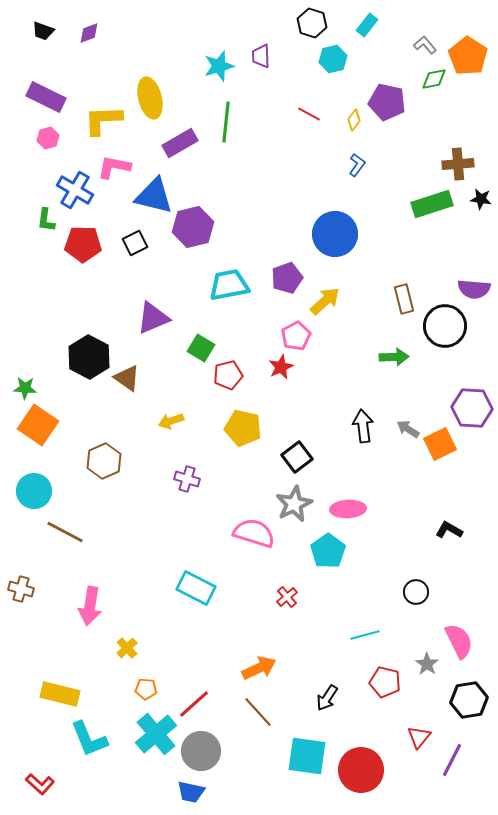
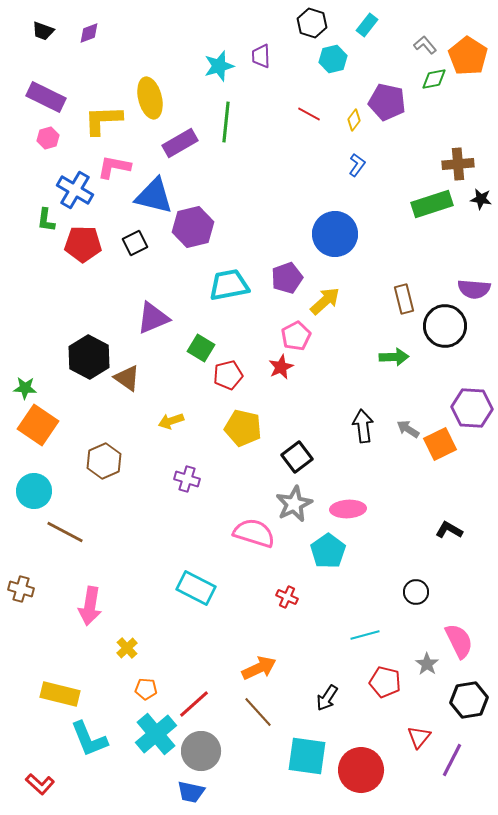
red cross at (287, 597): rotated 25 degrees counterclockwise
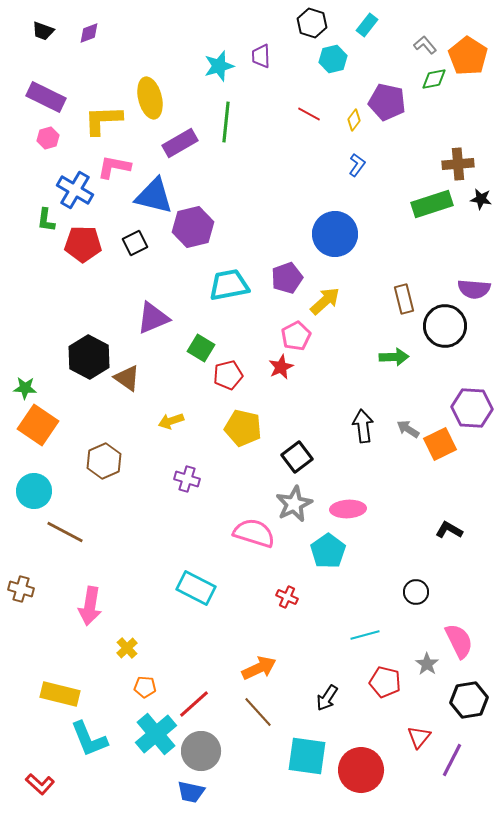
orange pentagon at (146, 689): moved 1 px left, 2 px up
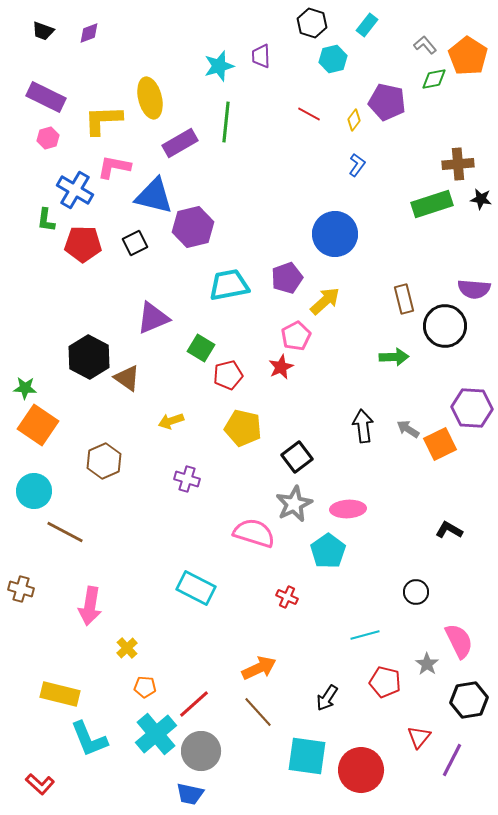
blue trapezoid at (191, 792): moved 1 px left, 2 px down
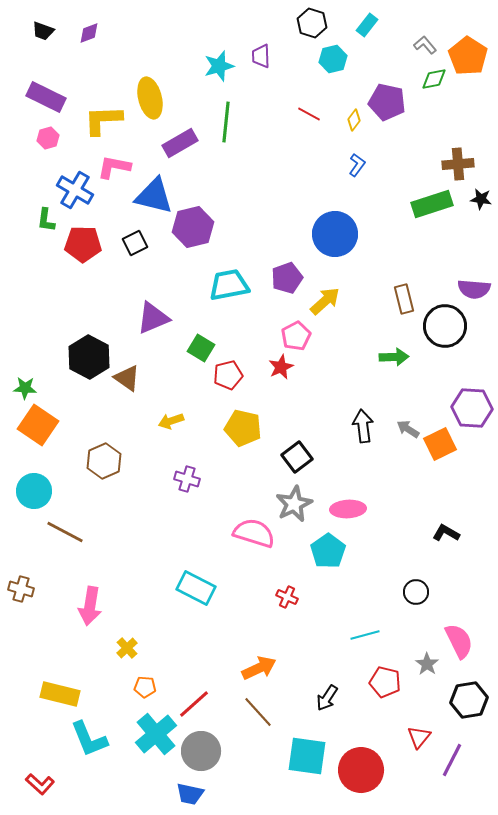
black L-shape at (449, 530): moved 3 px left, 3 px down
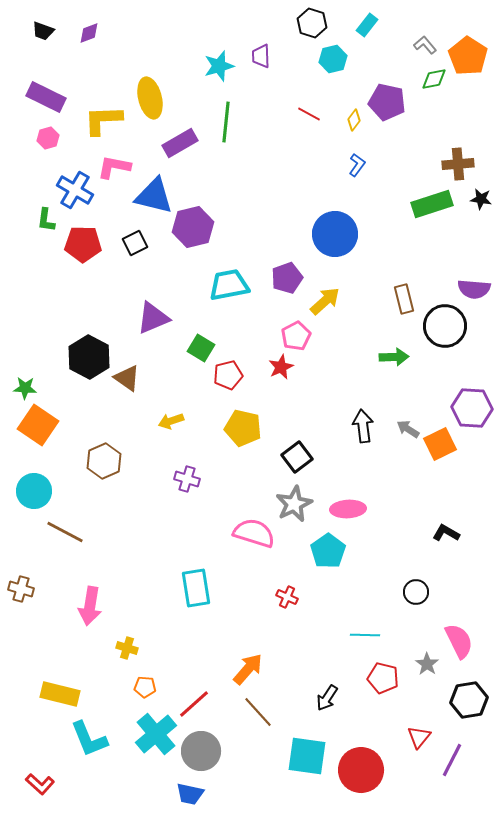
cyan rectangle at (196, 588): rotated 54 degrees clockwise
cyan line at (365, 635): rotated 16 degrees clockwise
yellow cross at (127, 648): rotated 30 degrees counterclockwise
orange arrow at (259, 668): moved 11 px left, 1 px down; rotated 24 degrees counterclockwise
red pentagon at (385, 682): moved 2 px left, 4 px up
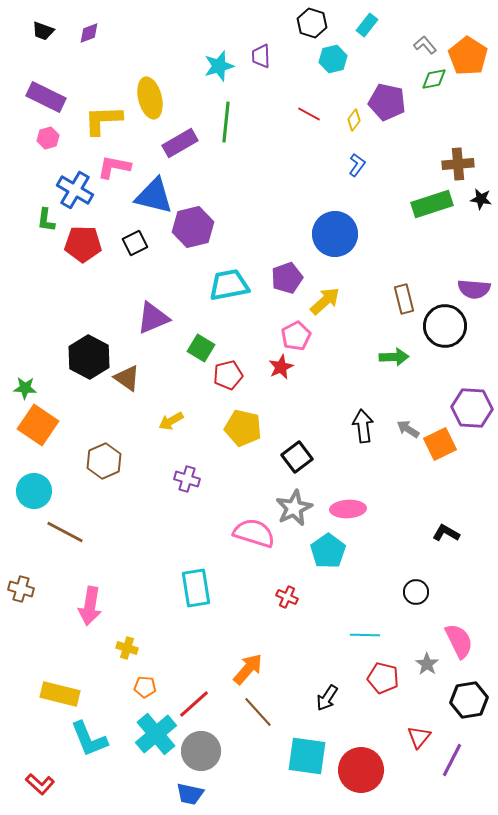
yellow arrow at (171, 421): rotated 10 degrees counterclockwise
gray star at (294, 504): moved 4 px down
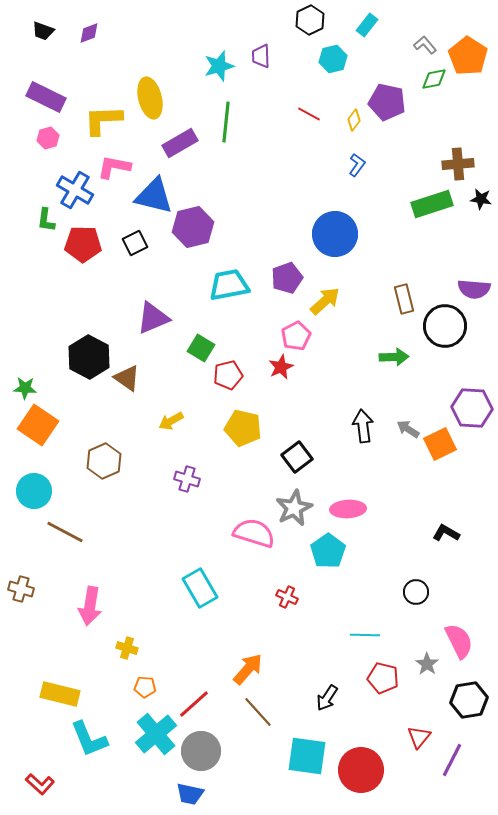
black hexagon at (312, 23): moved 2 px left, 3 px up; rotated 16 degrees clockwise
cyan rectangle at (196, 588): moved 4 px right; rotated 21 degrees counterclockwise
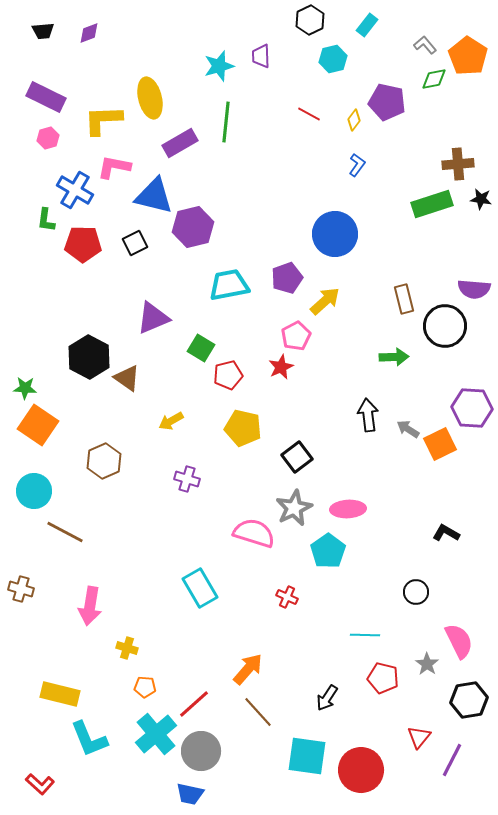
black trapezoid at (43, 31): rotated 25 degrees counterclockwise
black arrow at (363, 426): moved 5 px right, 11 px up
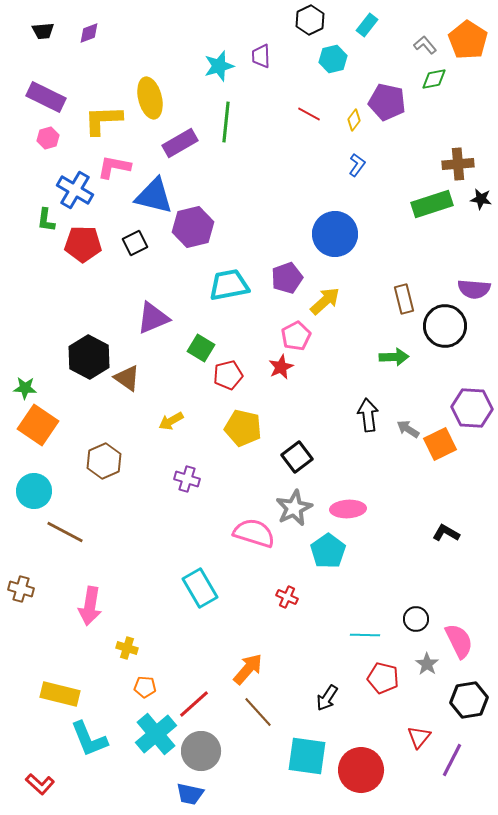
orange pentagon at (468, 56): moved 16 px up
black circle at (416, 592): moved 27 px down
